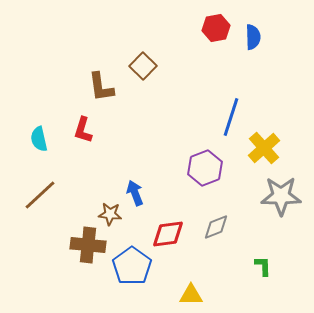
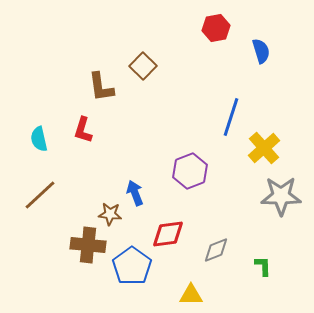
blue semicircle: moved 8 px right, 14 px down; rotated 15 degrees counterclockwise
purple hexagon: moved 15 px left, 3 px down
gray diamond: moved 23 px down
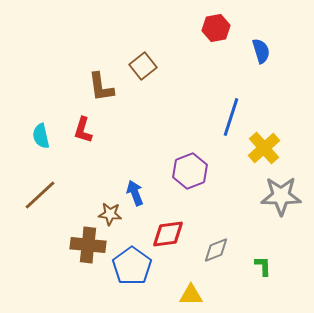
brown square: rotated 8 degrees clockwise
cyan semicircle: moved 2 px right, 3 px up
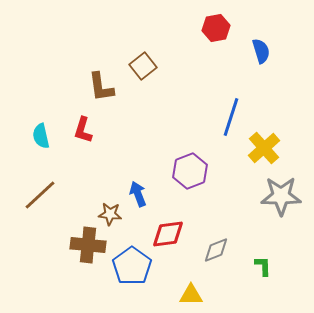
blue arrow: moved 3 px right, 1 px down
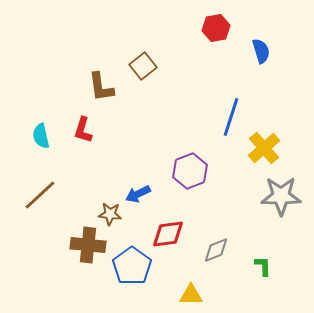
blue arrow: rotated 95 degrees counterclockwise
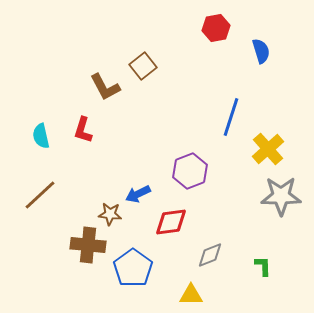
brown L-shape: moved 4 px right; rotated 20 degrees counterclockwise
yellow cross: moved 4 px right, 1 px down
red diamond: moved 3 px right, 12 px up
gray diamond: moved 6 px left, 5 px down
blue pentagon: moved 1 px right, 2 px down
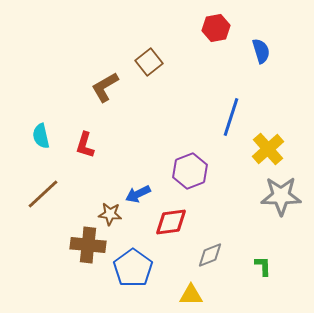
brown square: moved 6 px right, 4 px up
brown L-shape: rotated 88 degrees clockwise
red L-shape: moved 2 px right, 15 px down
brown line: moved 3 px right, 1 px up
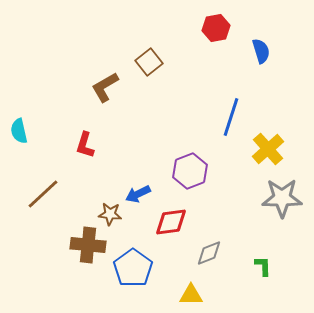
cyan semicircle: moved 22 px left, 5 px up
gray star: moved 1 px right, 2 px down
gray diamond: moved 1 px left, 2 px up
